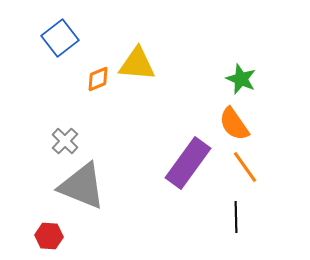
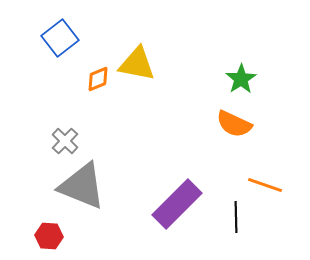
yellow triangle: rotated 6 degrees clockwise
green star: rotated 16 degrees clockwise
orange semicircle: rotated 30 degrees counterclockwise
purple rectangle: moved 11 px left, 41 px down; rotated 9 degrees clockwise
orange line: moved 20 px right, 18 px down; rotated 36 degrees counterclockwise
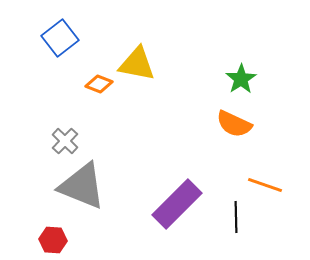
orange diamond: moved 1 px right, 5 px down; rotated 44 degrees clockwise
red hexagon: moved 4 px right, 4 px down
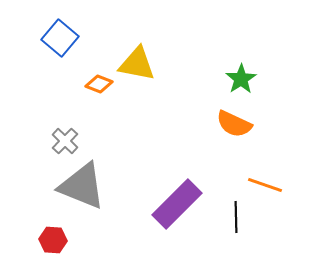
blue square: rotated 12 degrees counterclockwise
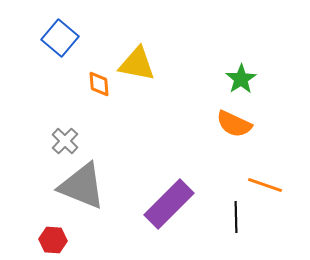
orange diamond: rotated 64 degrees clockwise
purple rectangle: moved 8 px left
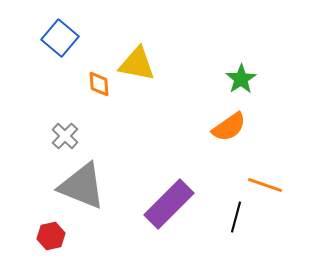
orange semicircle: moved 5 px left, 3 px down; rotated 60 degrees counterclockwise
gray cross: moved 5 px up
black line: rotated 16 degrees clockwise
red hexagon: moved 2 px left, 4 px up; rotated 16 degrees counterclockwise
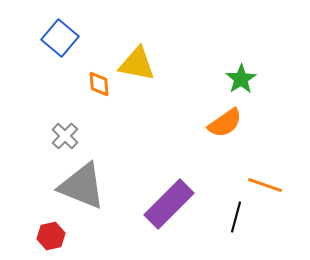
orange semicircle: moved 4 px left, 4 px up
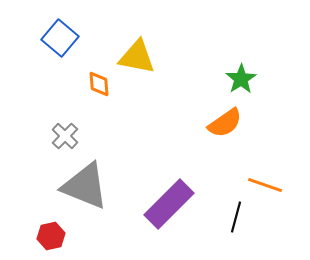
yellow triangle: moved 7 px up
gray triangle: moved 3 px right
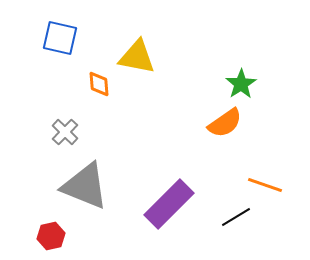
blue square: rotated 27 degrees counterclockwise
green star: moved 5 px down
gray cross: moved 4 px up
black line: rotated 44 degrees clockwise
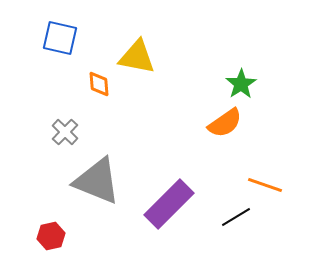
gray triangle: moved 12 px right, 5 px up
